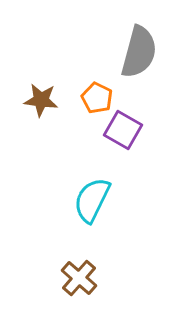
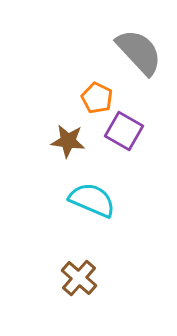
gray semicircle: rotated 58 degrees counterclockwise
brown star: moved 27 px right, 41 px down
purple square: moved 1 px right, 1 px down
cyan semicircle: rotated 87 degrees clockwise
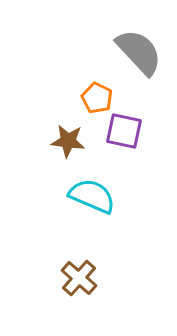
purple square: rotated 18 degrees counterclockwise
cyan semicircle: moved 4 px up
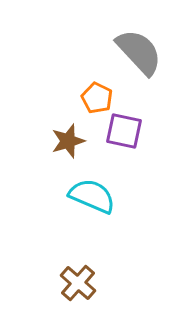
brown star: rotated 24 degrees counterclockwise
brown cross: moved 1 px left, 5 px down
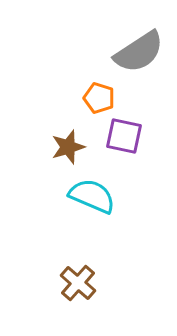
gray semicircle: rotated 100 degrees clockwise
orange pentagon: moved 2 px right; rotated 8 degrees counterclockwise
purple square: moved 5 px down
brown star: moved 6 px down
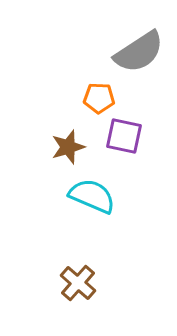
orange pentagon: rotated 16 degrees counterclockwise
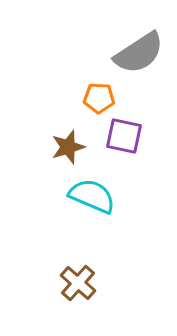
gray semicircle: moved 1 px down
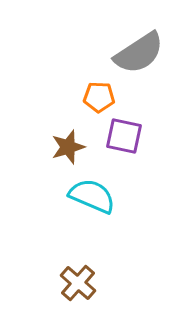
orange pentagon: moved 1 px up
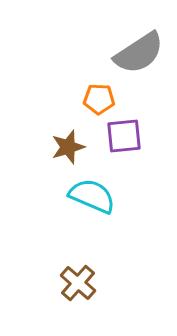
orange pentagon: moved 2 px down
purple square: rotated 18 degrees counterclockwise
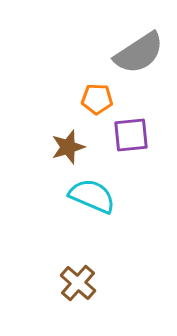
orange pentagon: moved 2 px left
purple square: moved 7 px right, 1 px up
